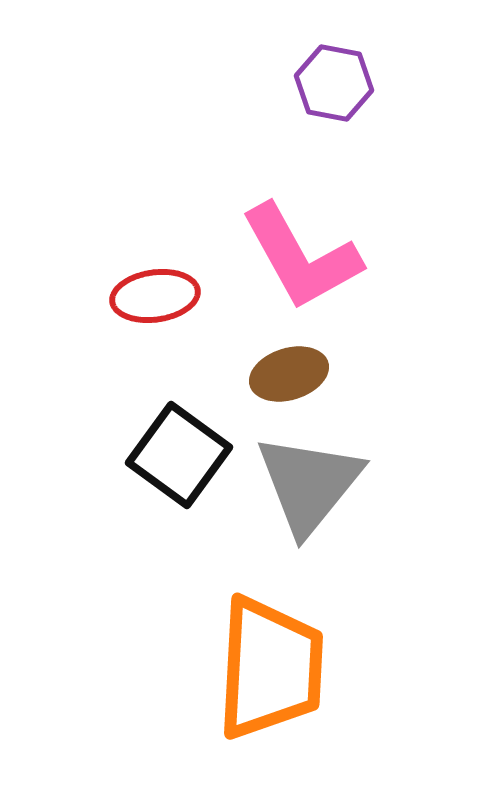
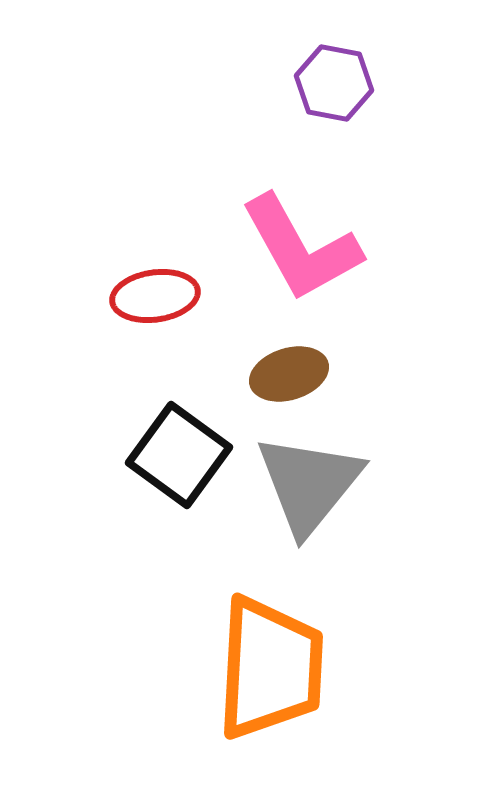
pink L-shape: moved 9 px up
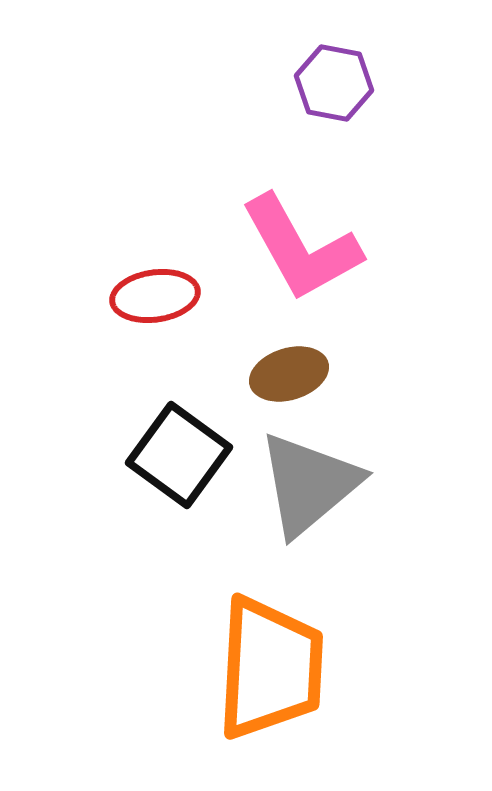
gray triangle: rotated 11 degrees clockwise
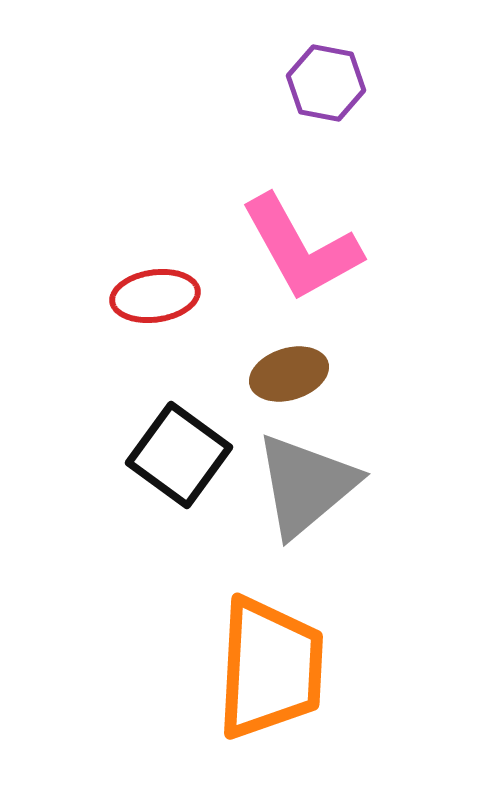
purple hexagon: moved 8 px left
gray triangle: moved 3 px left, 1 px down
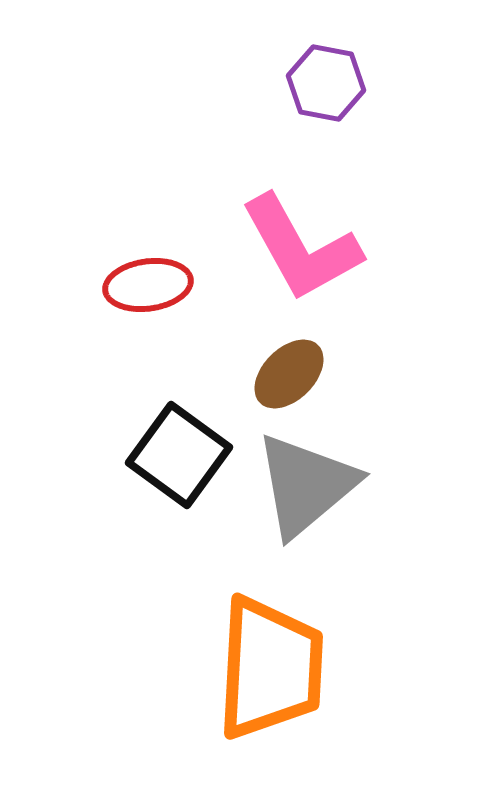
red ellipse: moved 7 px left, 11 px up
brown ellipse: rotated 28 degrees counterclockwise
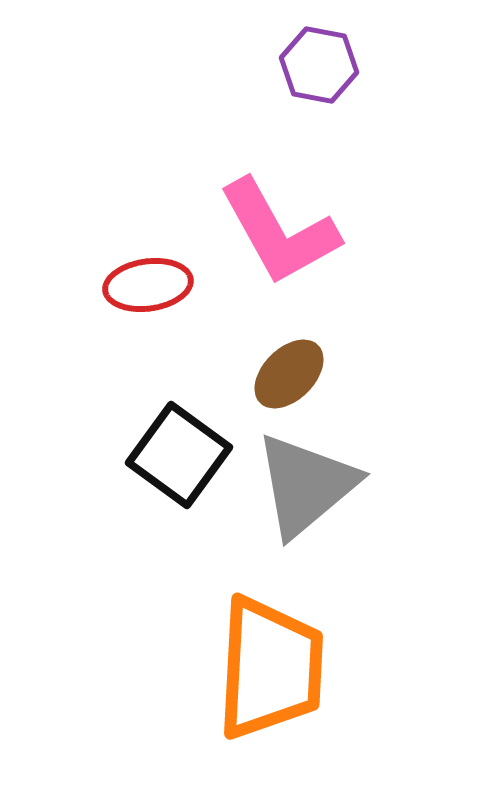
purple hexagon: moved 7 px left, 18 px up
pink L-shape: moved 22 px left, 16 px up
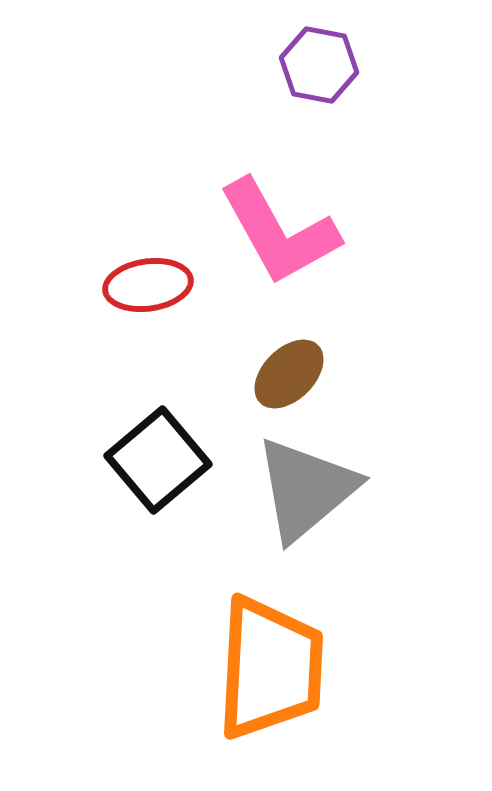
black square: moved 21 px left, 5 px down; rotated 14 degrees clockwise
gray triangle: moved 4 px down
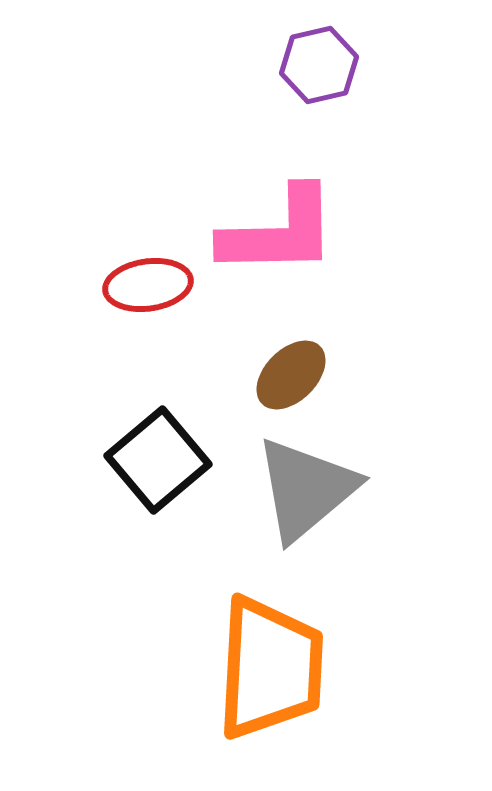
purple hexagon: rotated 24 degrees counterclockwise
pink L-shape: rotated 62 degrees counterclockwise
brown ellipse: moved 2 px right, 1 px down
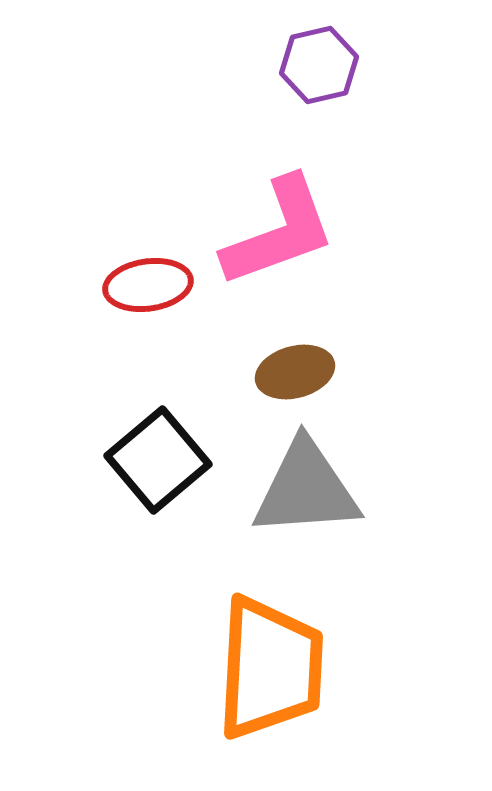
pink L-shape: rotated 19 degrees counterclockwise
brown ellipse: moved 4 px right, 3 px up; rotated 30 degrees clockwise
gray triangle: rotated 36 degrees clockwise
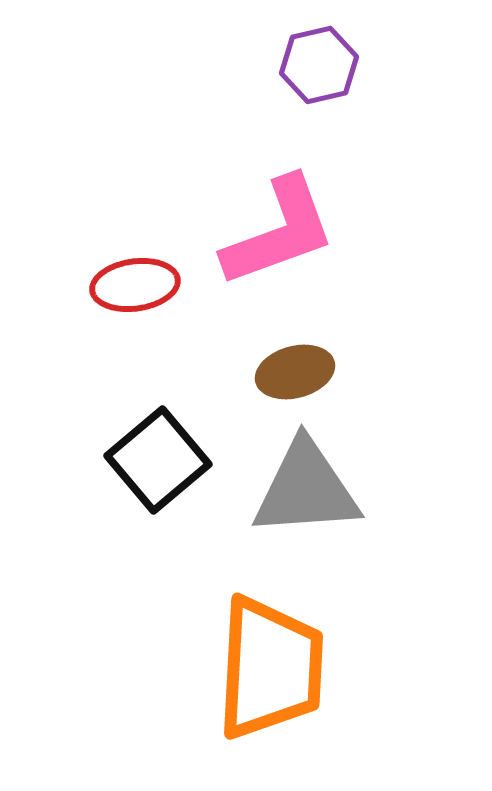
red ellipse: moved 13 px left
